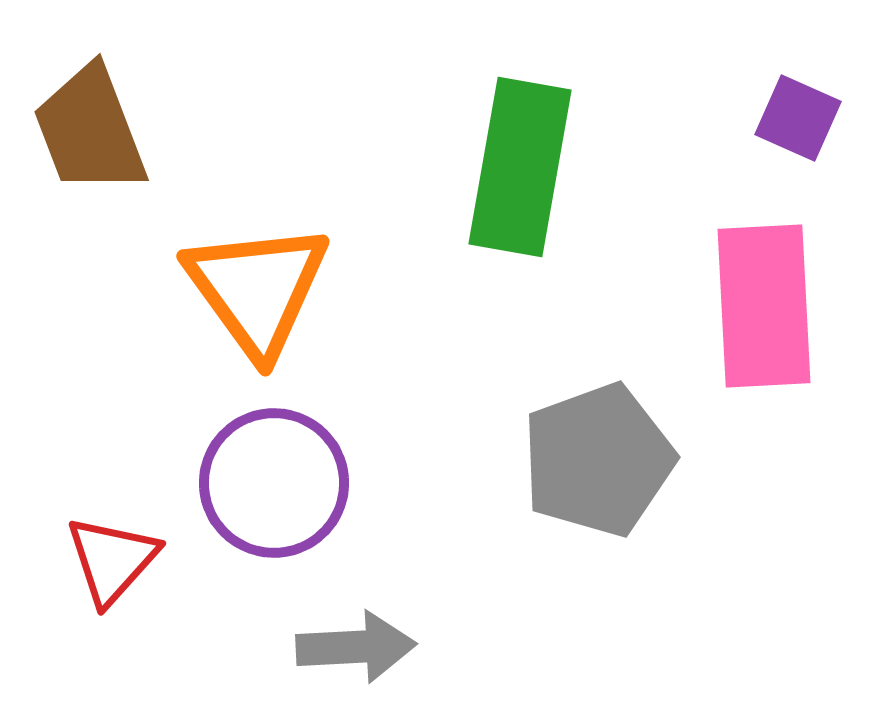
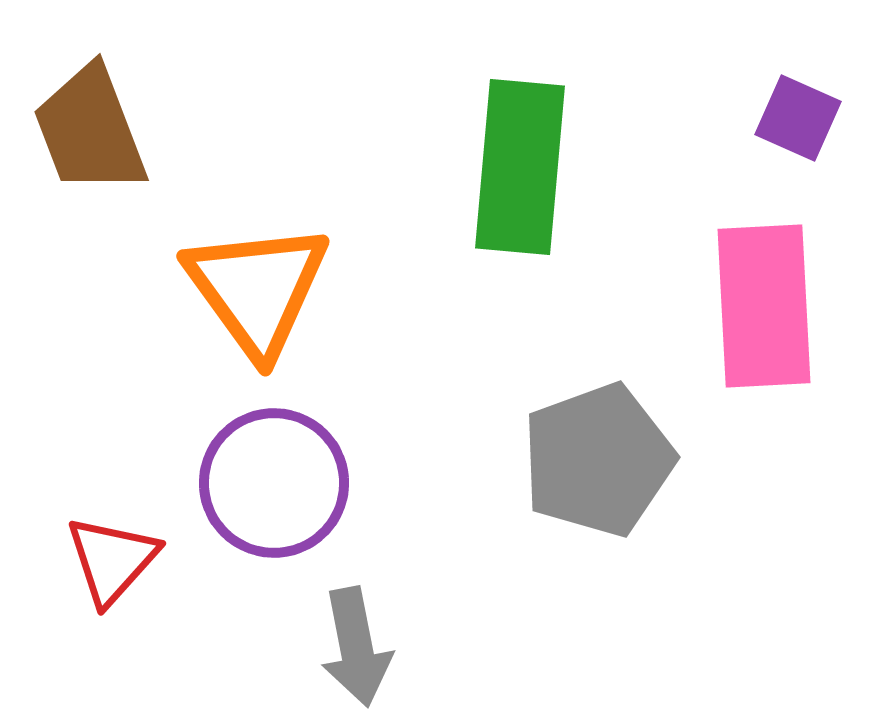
green rectangle: rotated 5 degrees counterclockwise
gray arrow: rotated 82 degrees clockwise
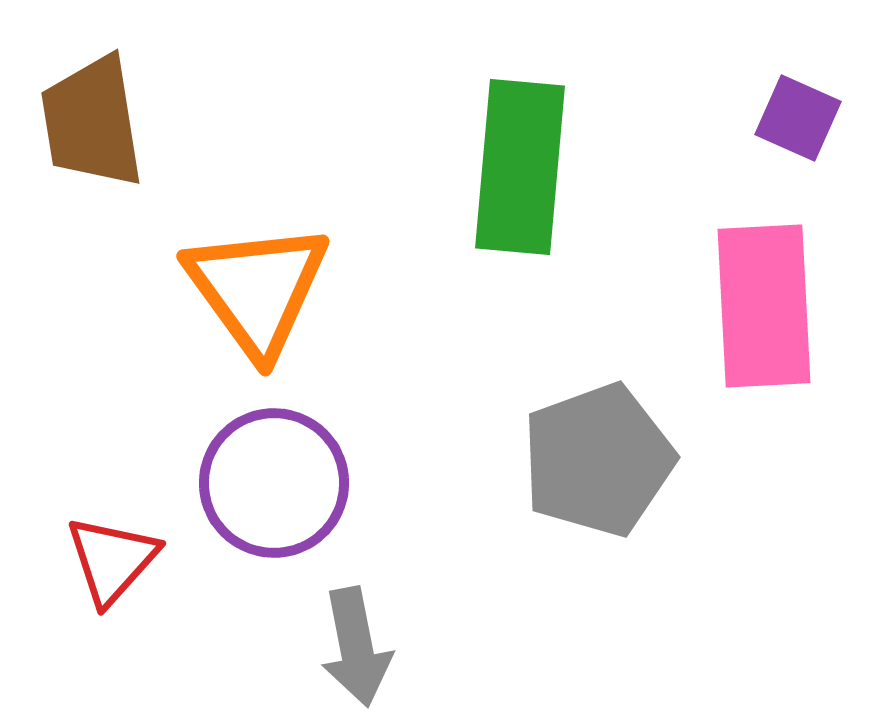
brown trapezoid: moved 2 px right, 8 px up; rotated 12 degrees clockwise
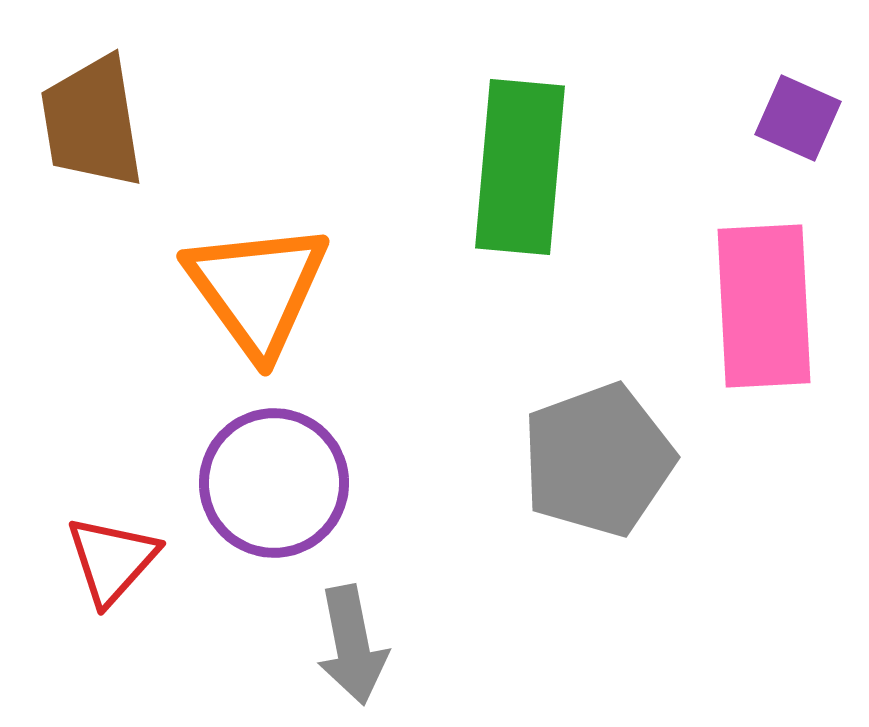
gray arrow: moved 4 px left, 2 px up
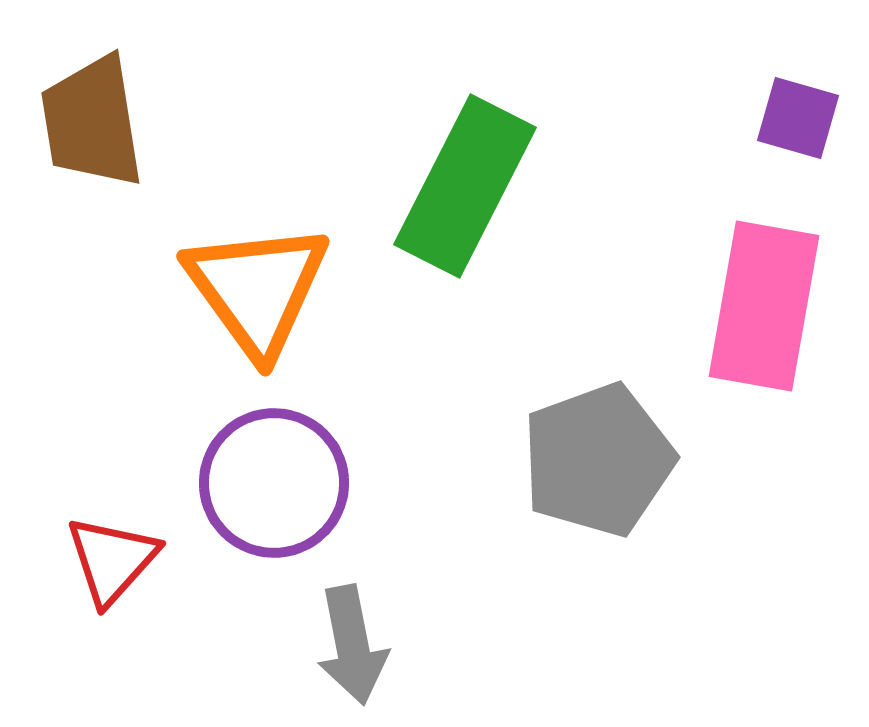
purple square: rotated 8 degrees counterclockwise
green rectangle: moved 55 px left, 19 px down; rotated 22 degrees clockwise
pink rectangle: rotated 13 degrees clockwise
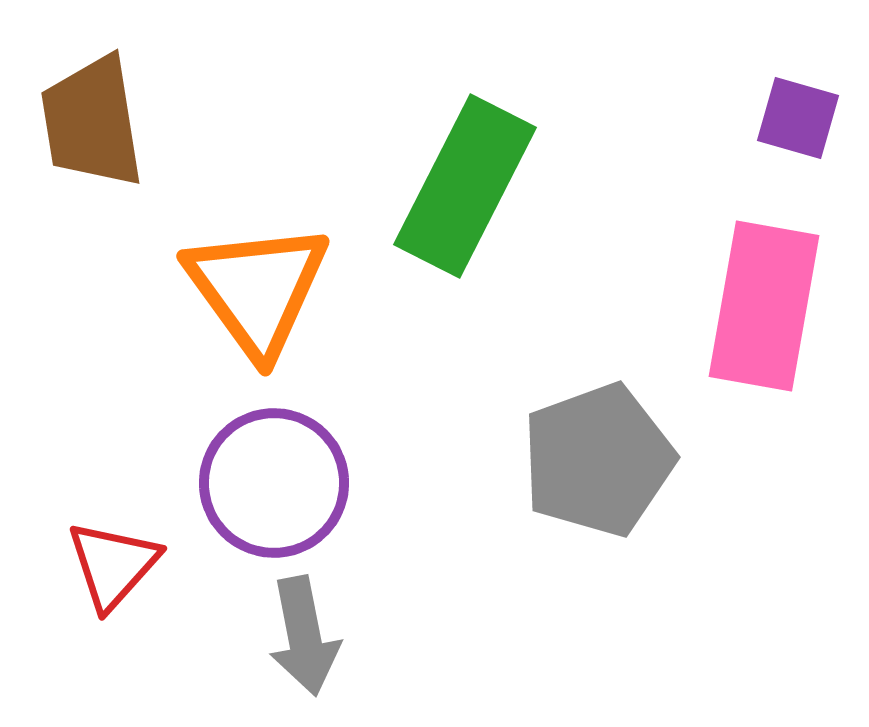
red triangle: moved 1 px right, 5 px down
gray arrow: moved 48 px left, 9 px up
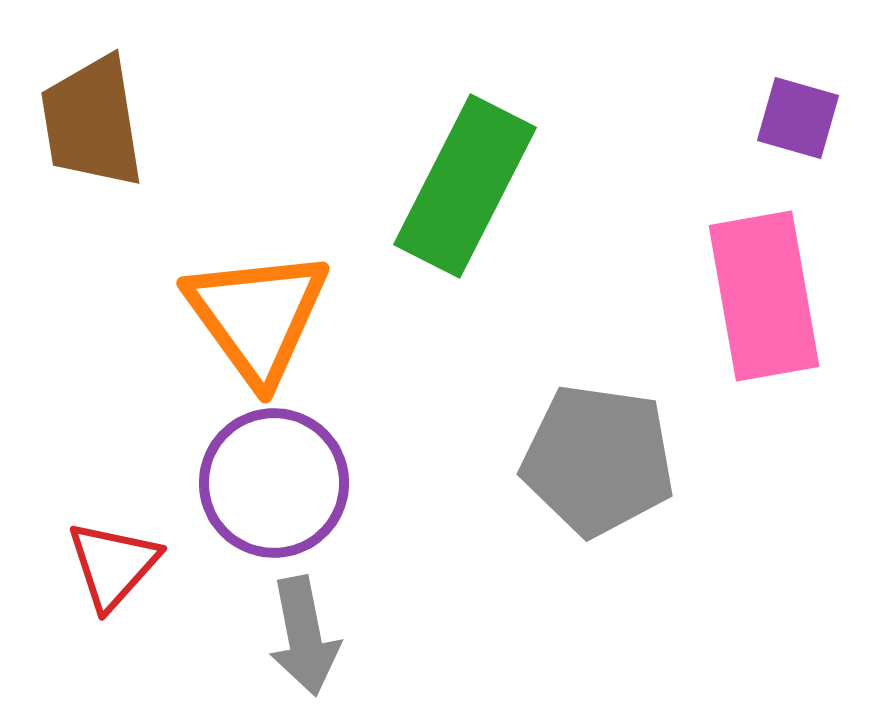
orange triangle: moved 27 px down
pink rectangle: moved 10 px up; rotated 20 degrees counterclockwise
gray pentagon: rotated 28 degrees clockwise
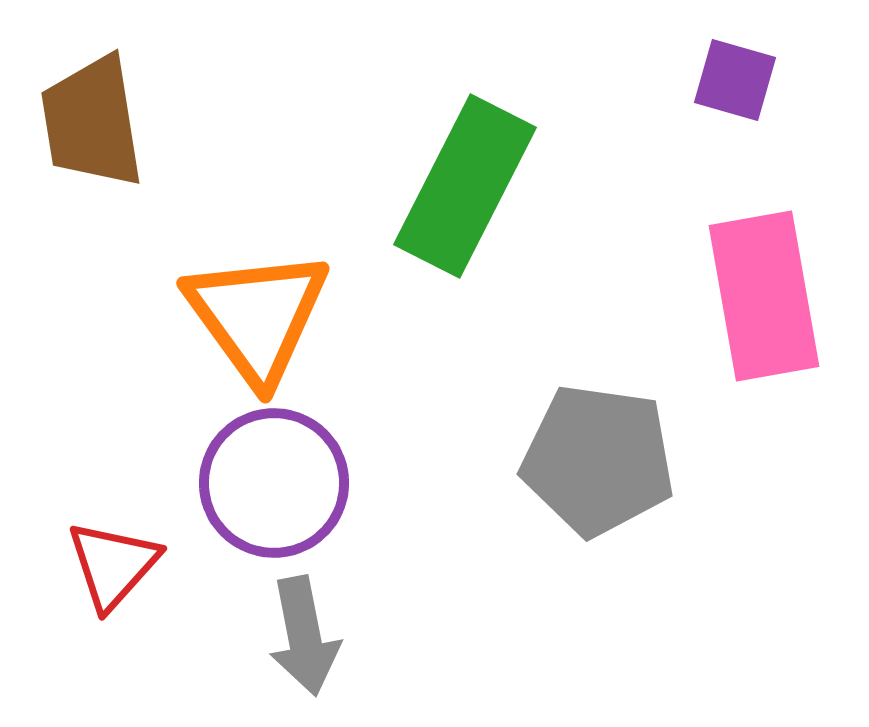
purple square: moved 63 px left, 38 px up
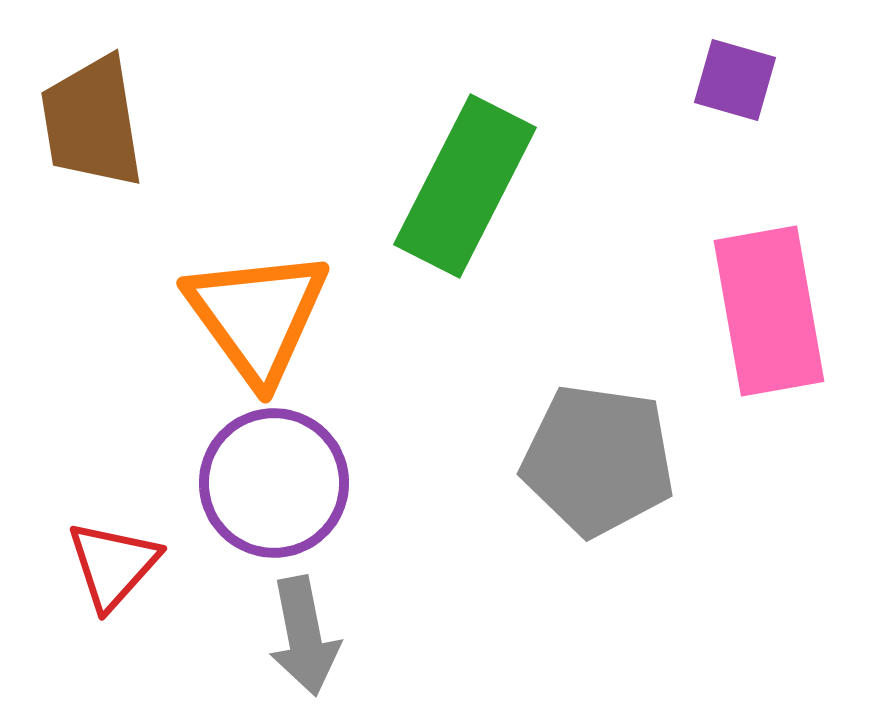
pink rectangle: moved 5 px right, 15 px down
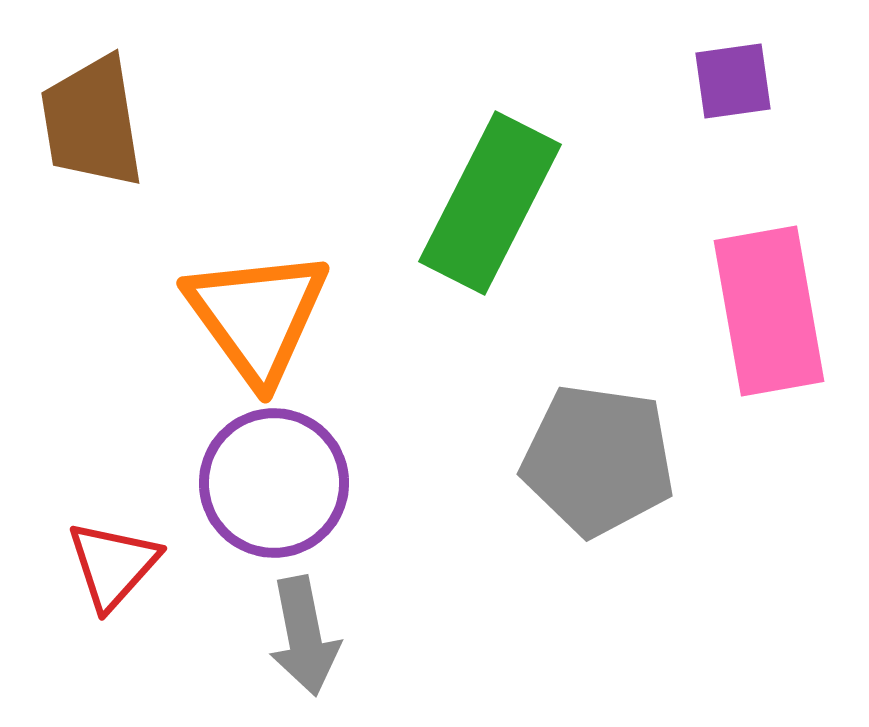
purple square: moved 2 px left, 1 px down; rotated 24 degrees counterclockwise
green rectangle: moved 25 px right, 17 px down
